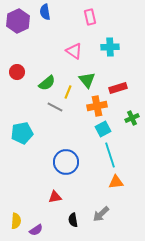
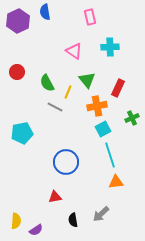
green semicircle: rotated 102 degrees clockwise
red rectangle: rotated 48 degrees counterclockwise
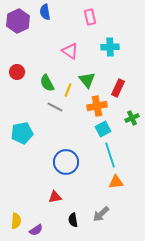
pink triangle: moved 4 px left
yellow line: moved 2 px up
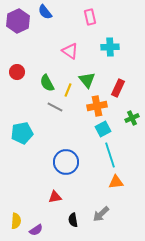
blue semicircle: rotated 28 degrees counterclockwise
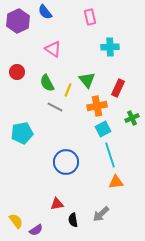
pink triangle: moved 17 px left, 2 px up
red triangle: moved 2 px right, 7 px down
yellow semicircle: rotated 42 degrees counterclockwise
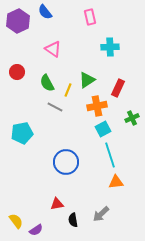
green triangle: rotated 36 degrees clockwise
